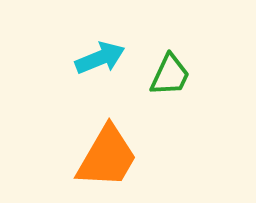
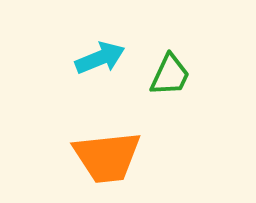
orange trapezoid: rotated 54 degrees clockwise
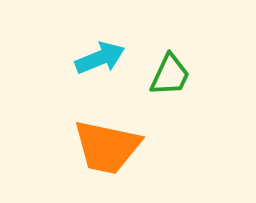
orange trapezoid: moved 10 px up; rotated 18 degrees clockwise
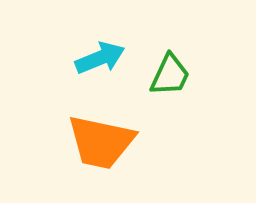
orange trapezoid: moved 6 px left, 5 px up
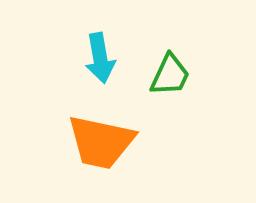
cyan arrow: rotated 102 degrees clockwise
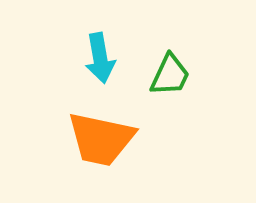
orange trapezoid: moved 3 px up
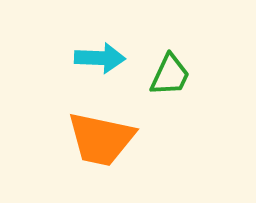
cyan arrow: rotated 78 degrees counterclockwise
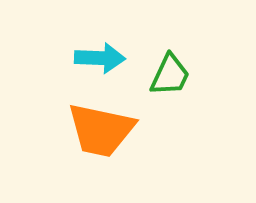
orange trapezoid: moved 9 px up
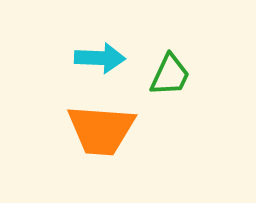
orange trapezoid: rotated 8 degrees counterclockwise
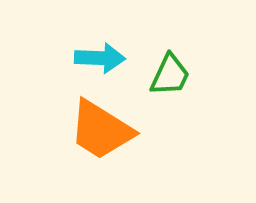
orange trapezoid: rotated 28 degrees clockwise
